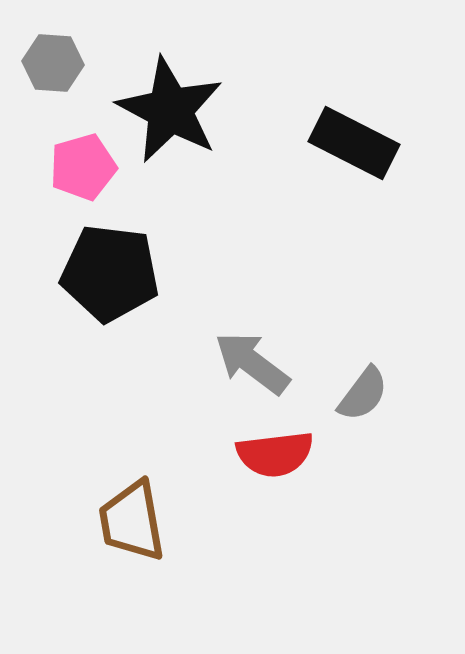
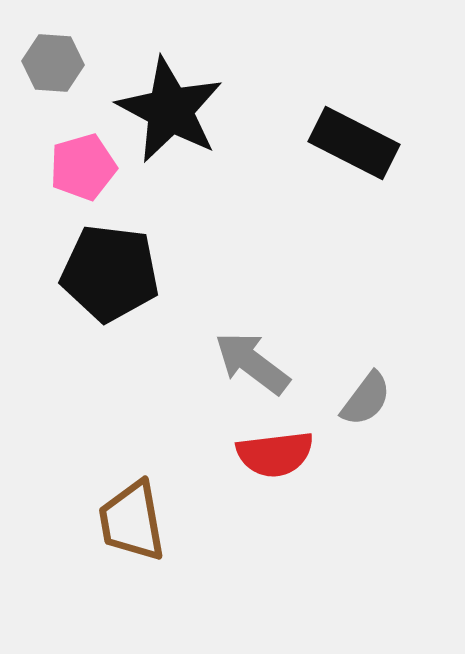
gray semicircle: moved 3 px right, 5 px down
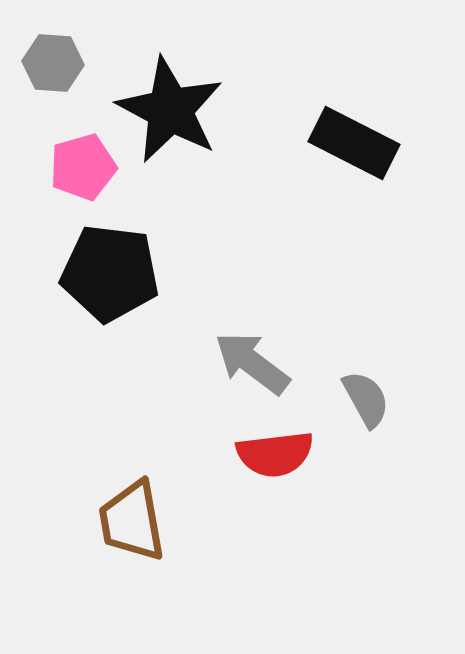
gray semicircle: rotated 66 degrees counterclockwise
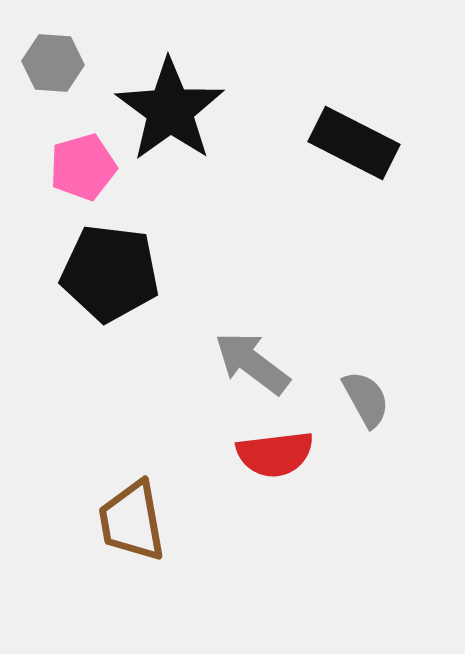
black star: rotated 8 degrees clockwise
